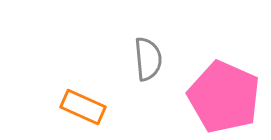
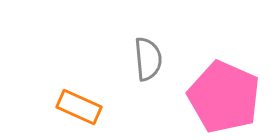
orange rectangle: moved 4 px left
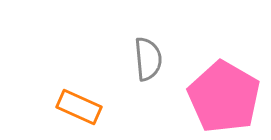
pink pentagon: rotated 6 degrees clockwise
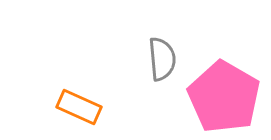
gray semicircle: moved 14 px right
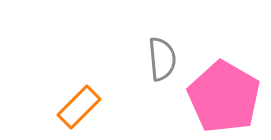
orange rectangle: rotated 69 degrees counterclockwise
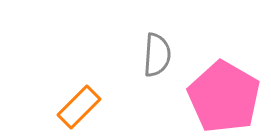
gray semicircle: moved 5 px left, 4 px up; rotated 9 degrees clockwise
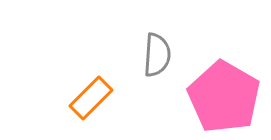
orange rectangle: moved 12 px right, 9 px up
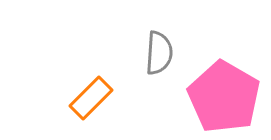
gray semicircle: moved 2 px right, 2 px up
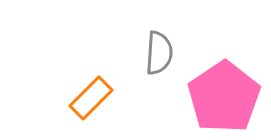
pink pentagon: rotated 8 degrees clockwise
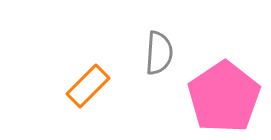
orange rectangle: moved 3 px left, 12 px up
